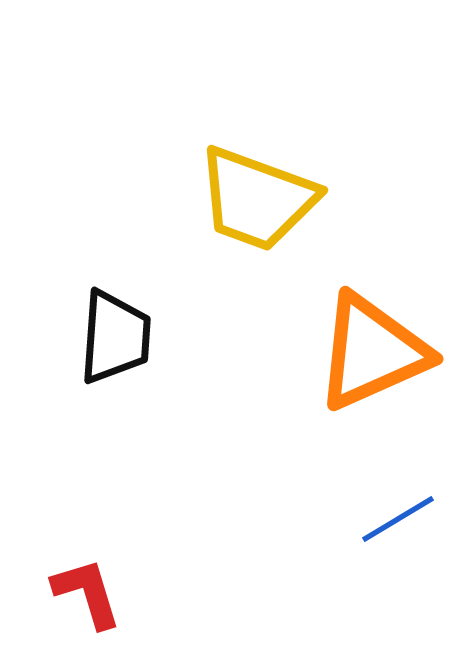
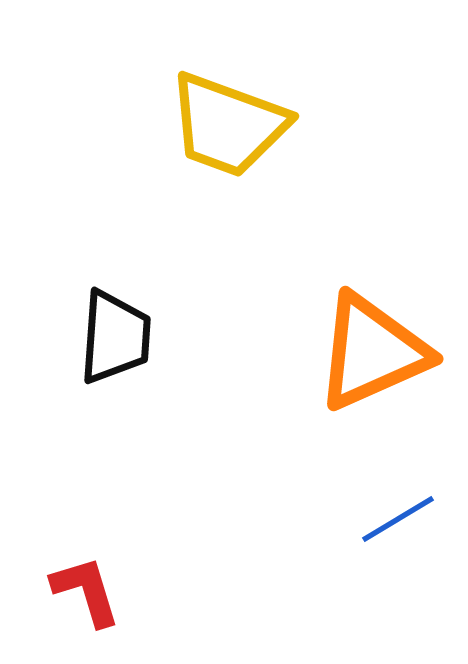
yellow trapezoid: moved 29 px left, 74 px up
red L-shape: moved 1 px left, 2 px up
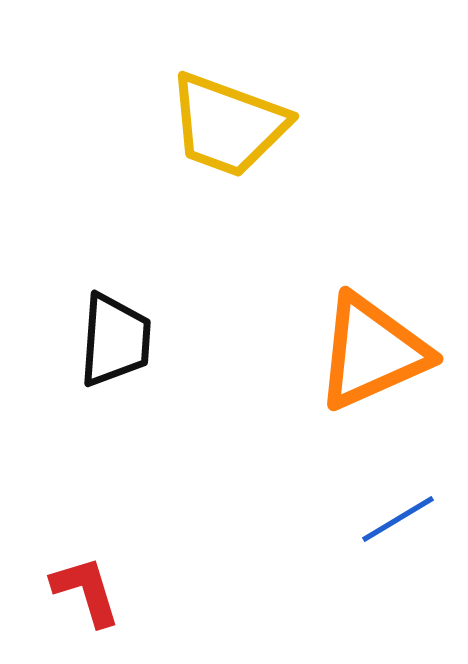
black trapezoid: moved 3 px down
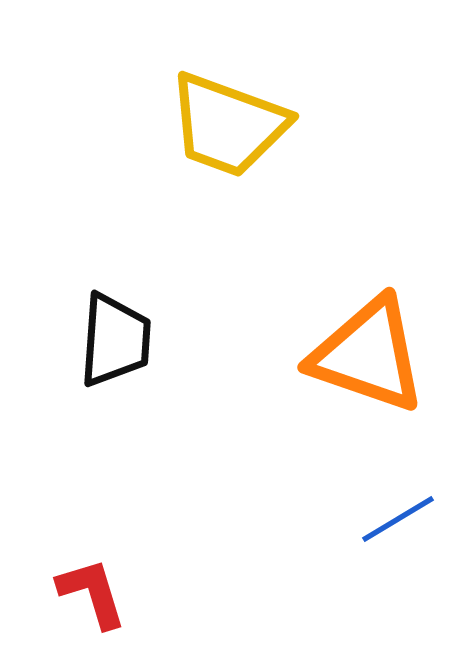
orange triangle: moved 4 px left, 3 px down; rotated 43 degrees clockwise
red L-shape: moved 6 px right, 2 px down
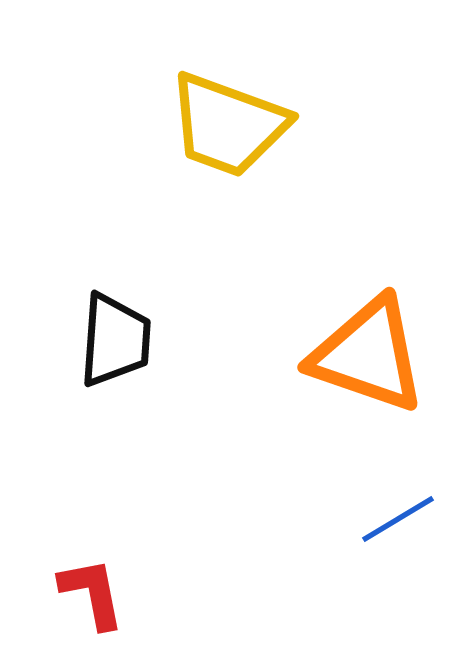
red L-shape: rotated 6 degrees clockwise
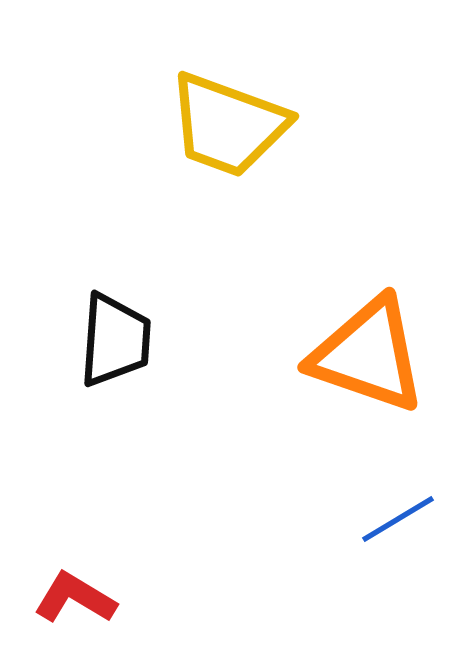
red L-shape: moved 17 px left, 5 px down; rotated 48 degrees counterclockwise
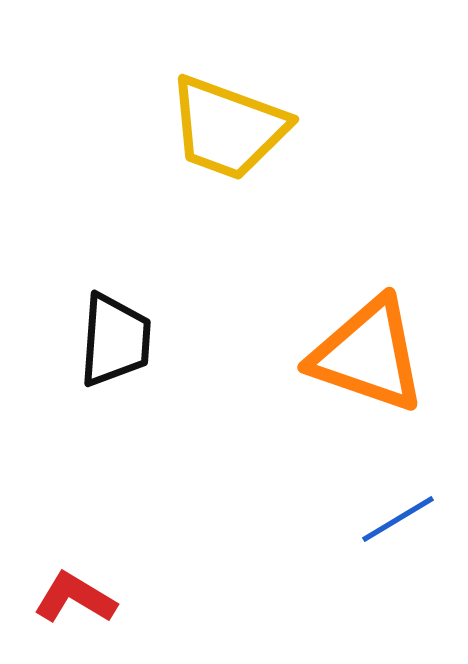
yellow trapezoid: moved 3 px down
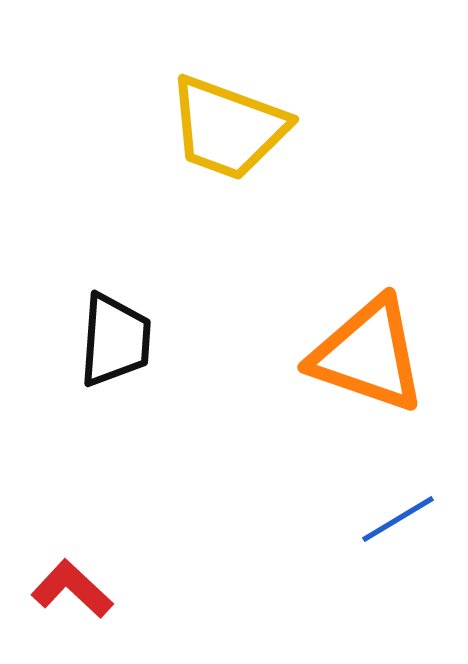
red L-shape: moved 3 px left, 9 px up; rotated 12 degrees clockwise
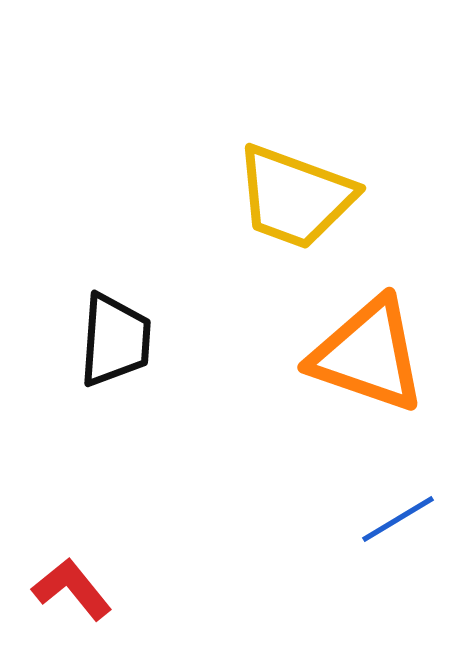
yellow trapezoid: moved 67 px right, 69 px down
red L-shape: rotated 8 degrees clockwise
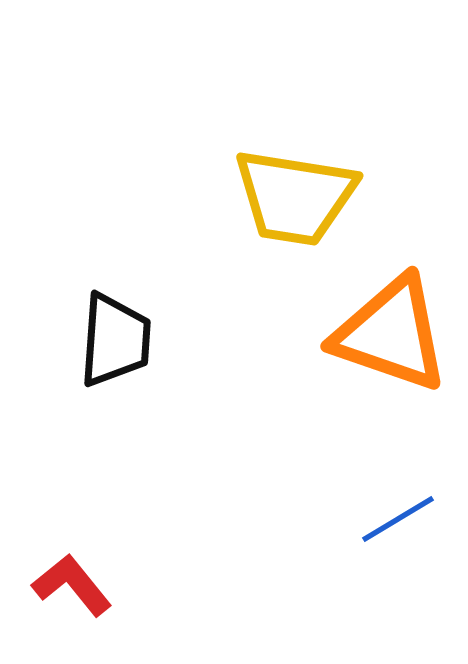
yellow trapezoid: rotated 11 degrees counterclockwise
orange triangle: moved 23 px right, 21 px up
red L-shape: moved 4 px up
